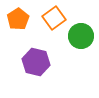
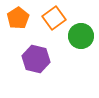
orange pentagon: moved 1 px up
purple hexagon: moved 3 px up
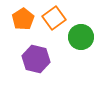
orange pentagon: moved 5 px right, 1 px down
green circle: moved 1 px down
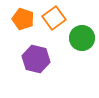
orange pentagon: rotated 20 degrees counterclockwise
green circle: moved 1 px right, 1 px down
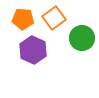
orange pentagon: rotated 15 degrees counterclockwise
purple hexagon: moved 3 px left, 9 px up; rotated 12 degrees clockwise
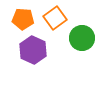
orange square: moved 1 px right
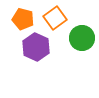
orange pentagon: rotated 10 degrees clockwise
purple hexagon: moved 3 px right, 3 px up
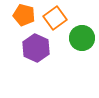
orange pentagon: moved 1 px right, 4 px up
purple hexagon: moved 1 px down
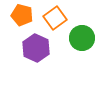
orange pentagon: moved 2 px left
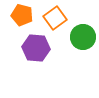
green circle: moved 1 px right, 1 px up
purple hexagon: rotated 20 degrees counterclockwise
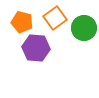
orange pentagon: moved 7 px down
green circle: moved 1 px right, 9 px up
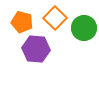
orange square: rotated 10 degrees counterclockwise
purple hexagon: moved 1 px down
